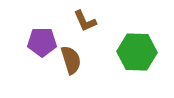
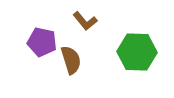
brown L-shape: rotated 15 degrees counterclockwise
purple pentagon: rotated 12 degrees clockwise
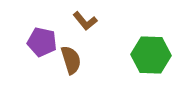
green hexagon: moved 14 px right, 3 px down
